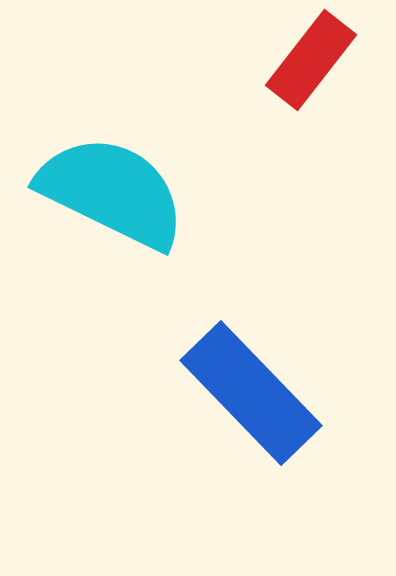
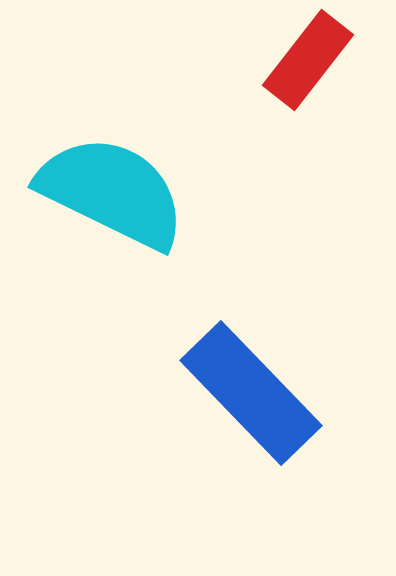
red rectangle: moved 3 px left
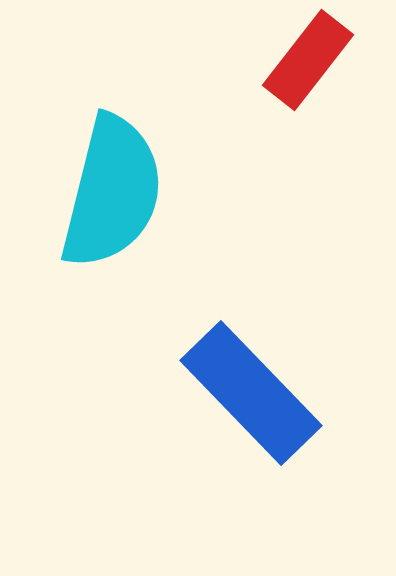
cyan semicircle: rotated 78 degrees clockwise
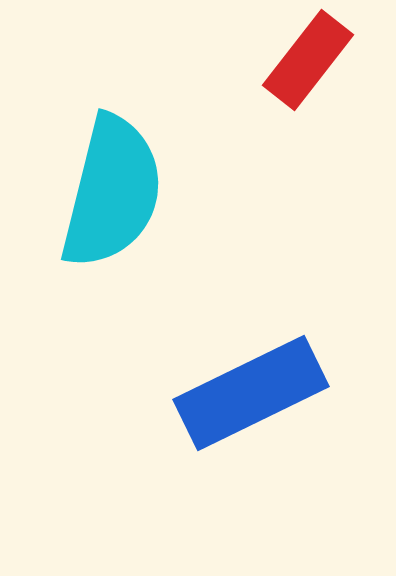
blue rectangle: rotated 72 degrees counterclockwise
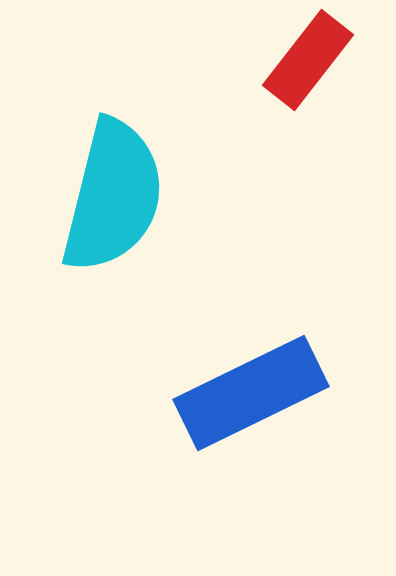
cyan semicircle: moved 1 px right, 4 px down
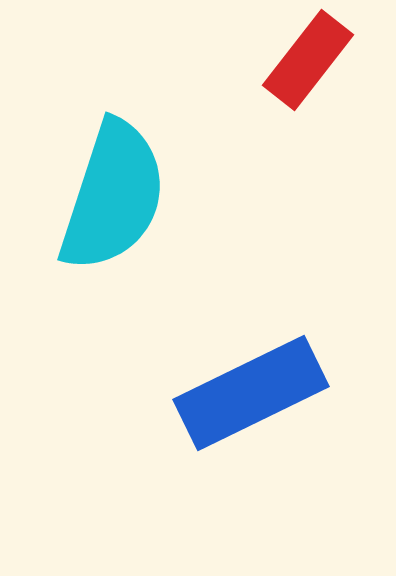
cyan semicircle: rotated 4 degrees clockwise
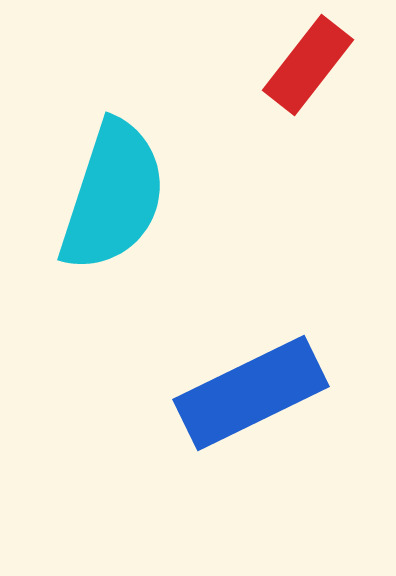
red rectangle: moved 5 px down
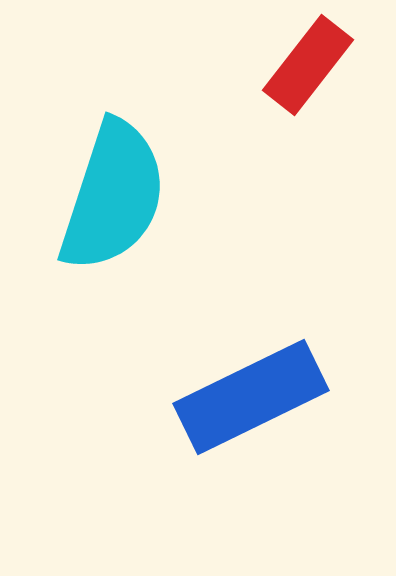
blue rectangle: moved 4 px down
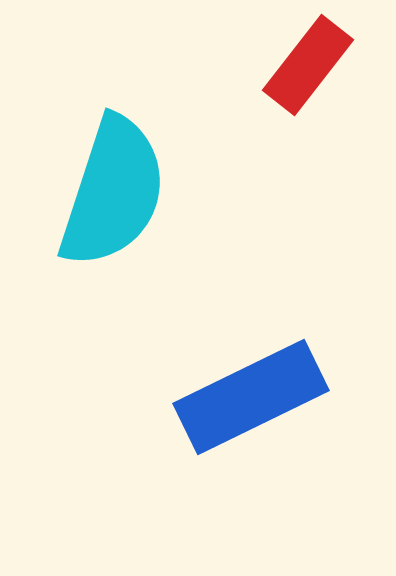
cyan semicircle: moved 4 px up
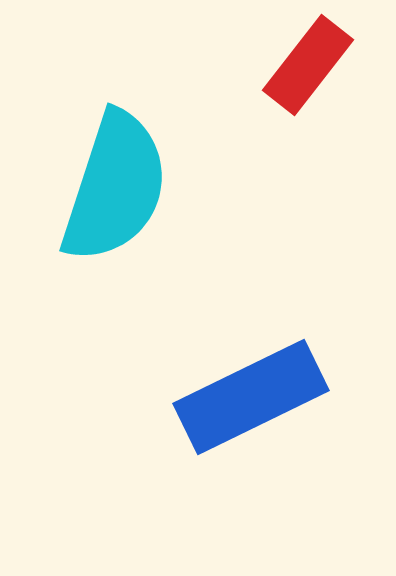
cyan semicircle: moved 2 px right, 5 px up
